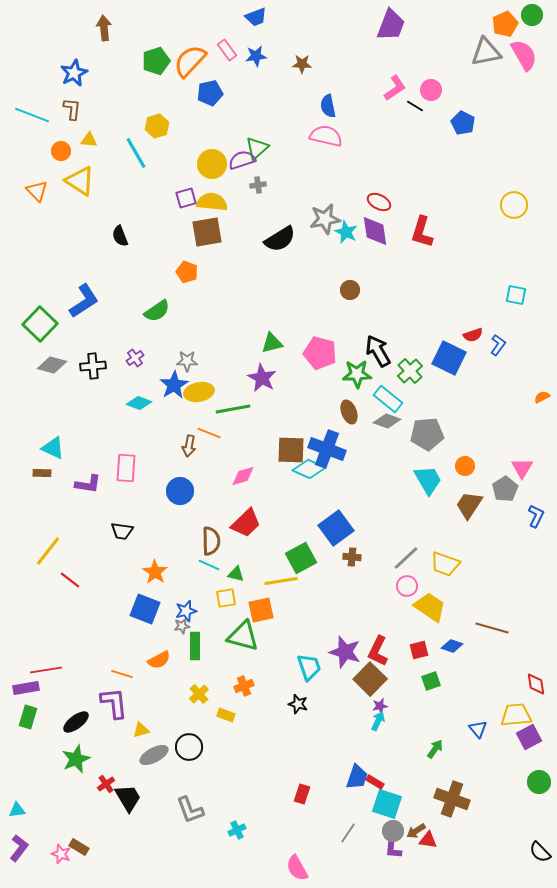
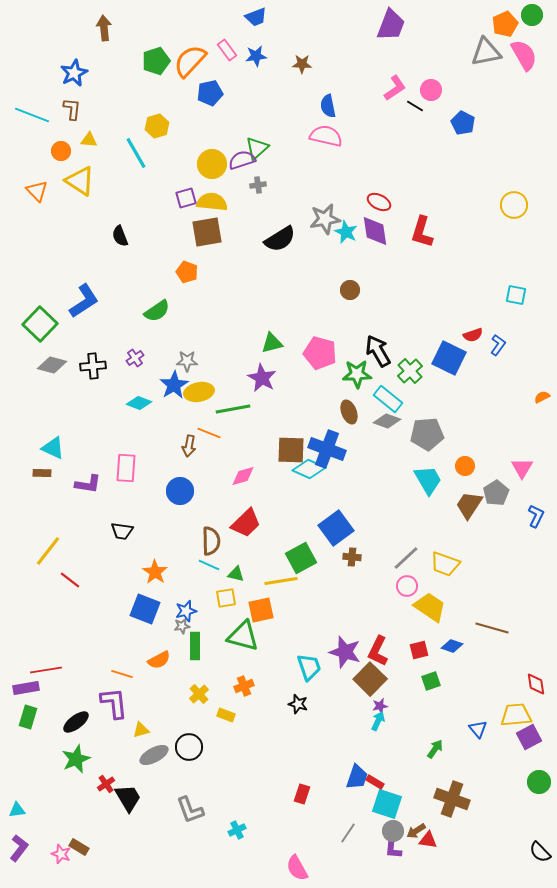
gray pentagon at (505, 489): moved 9 px left, 4 px down
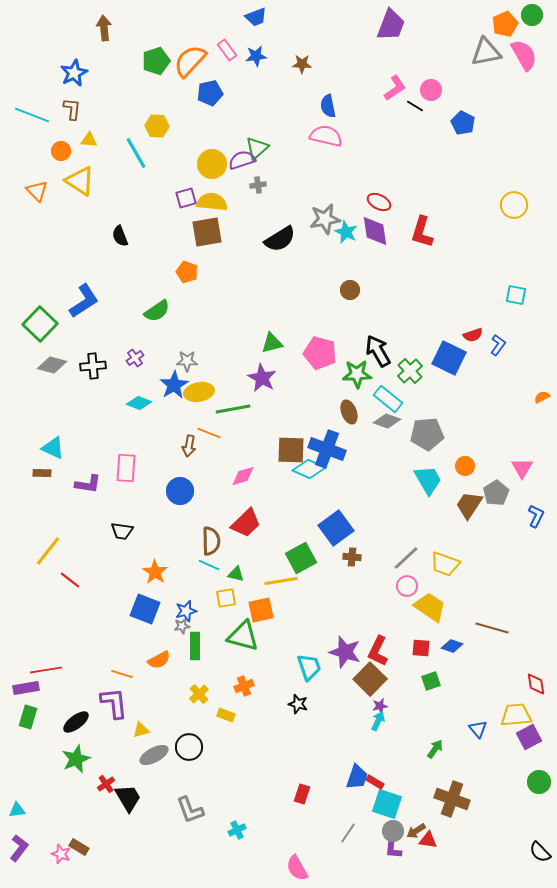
yellow hexagon at (157, 126): rotated 20 degrees clockwise
red square at (419, 650): moved 2 px right, 2 px up; rotated 18 degrees clockwise
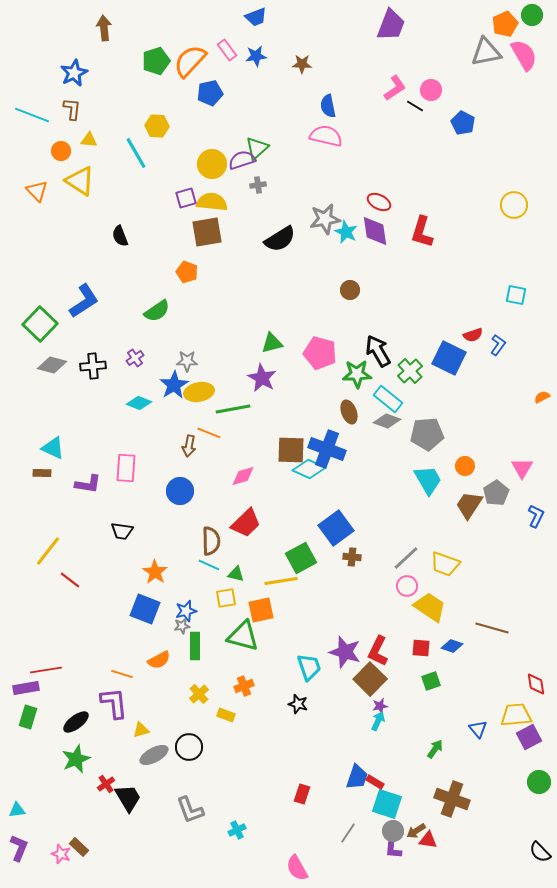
brown rectangle at (79, 847): rotated 12 degrees clockwise
purple L-shape at (19, 848): rotated 16 degrees counterclockwise
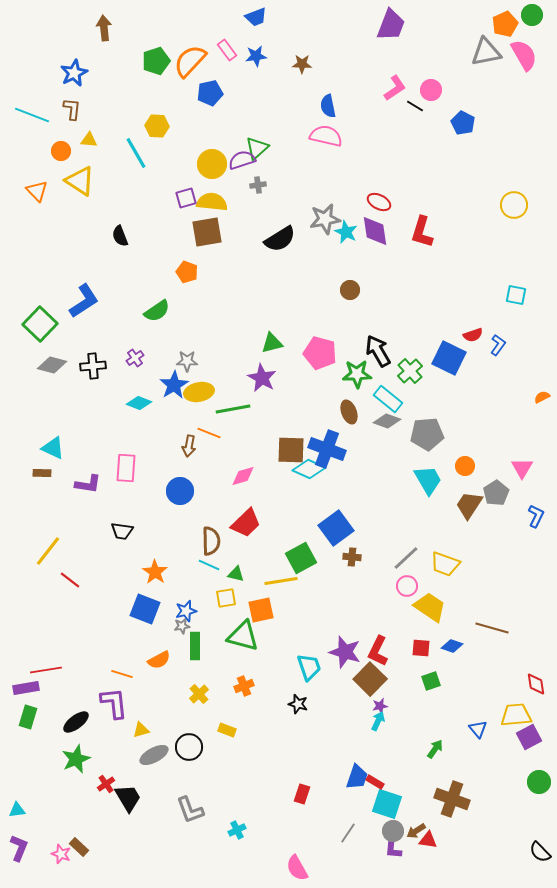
yellow rectangle at (226, 715): moved 1 px right, 15 px down
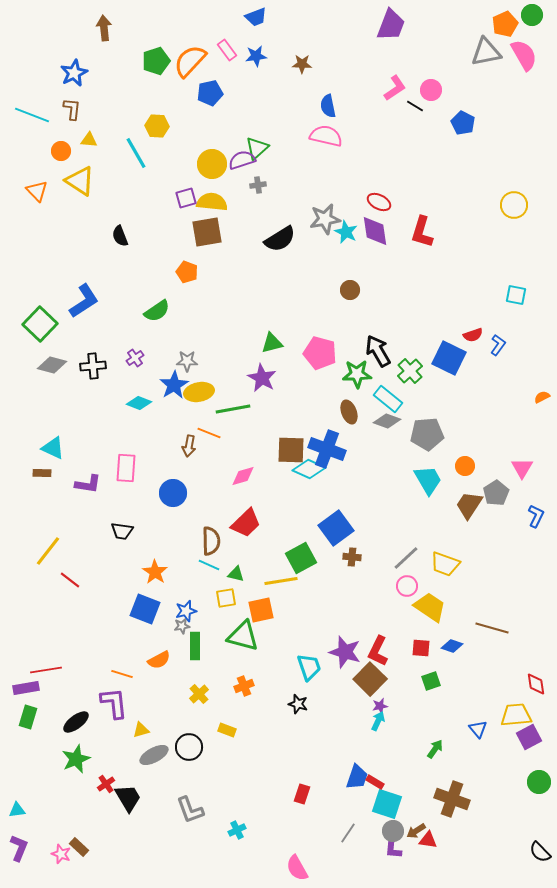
blue circle at (180, 491): moved 7 px left, 2 px down
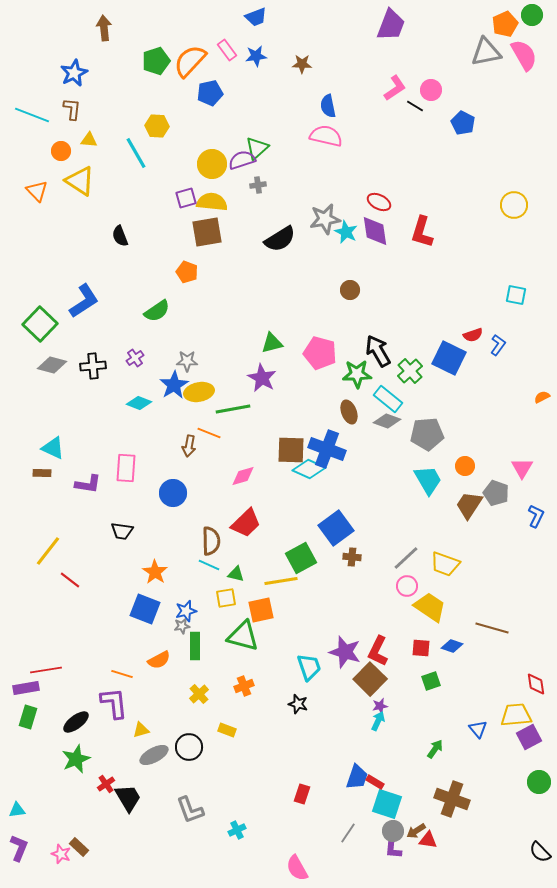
gray pentagon at (496, 493): rotated 20 degrees counterclockwise
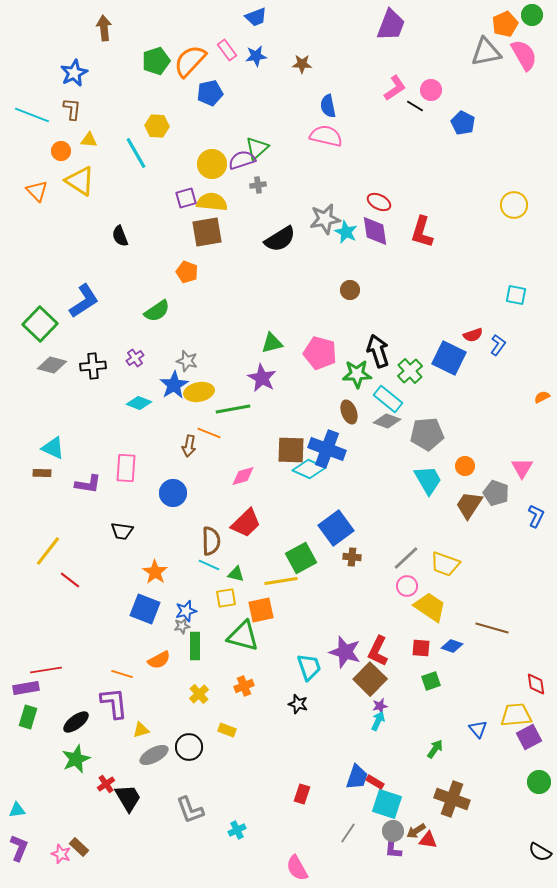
black arrow at (378, 351): rotated 12 degrees clockwise
gray star at (187, 361): rotated 15 degrees clockwise
black semicircle at (540, 852): rotated 15 degrees counterclockwise
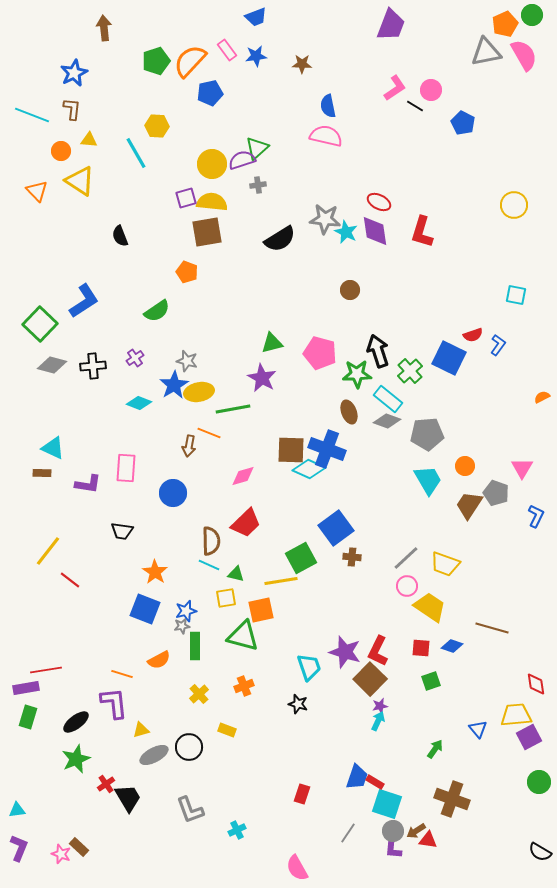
gray star at (325, 219): rotated 16 degrees clockwise
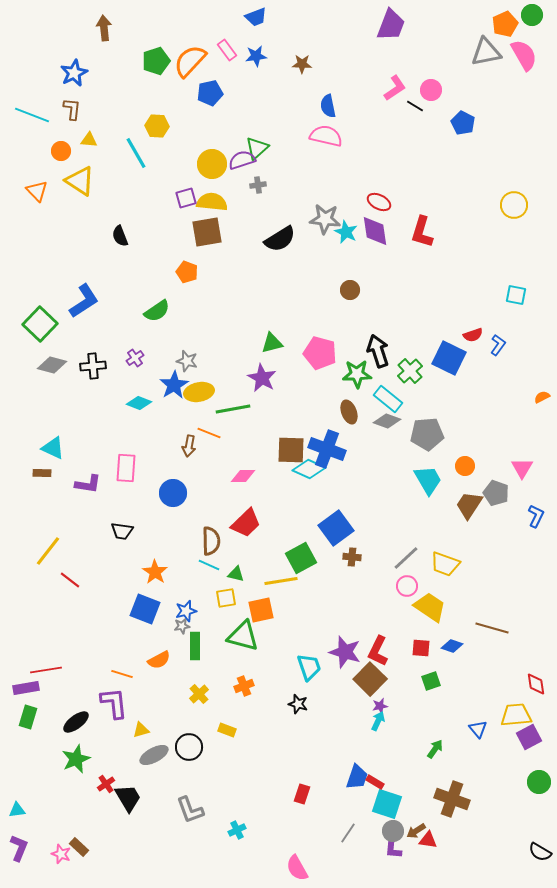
pink diamond at (243, 476): rotated 15 degrees clockwise
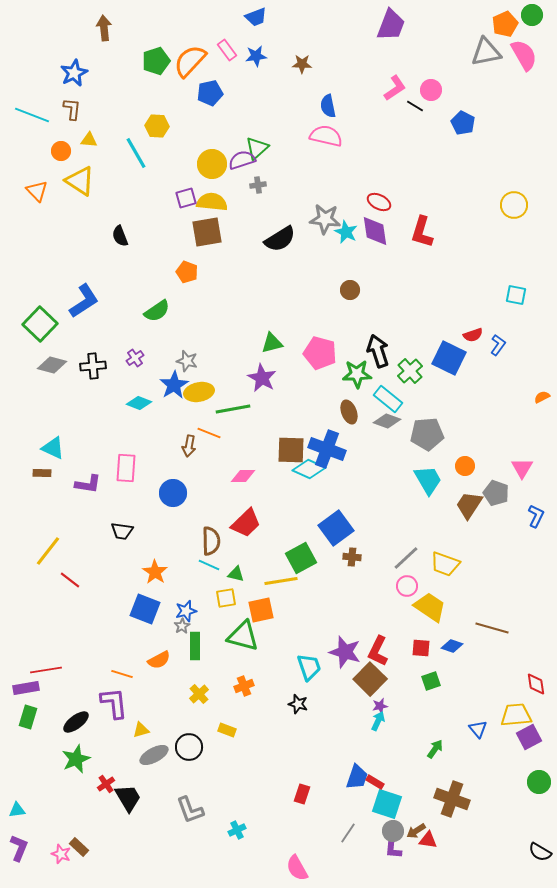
gray star at (182, 626): rotated 21 degrees counterclockwise
